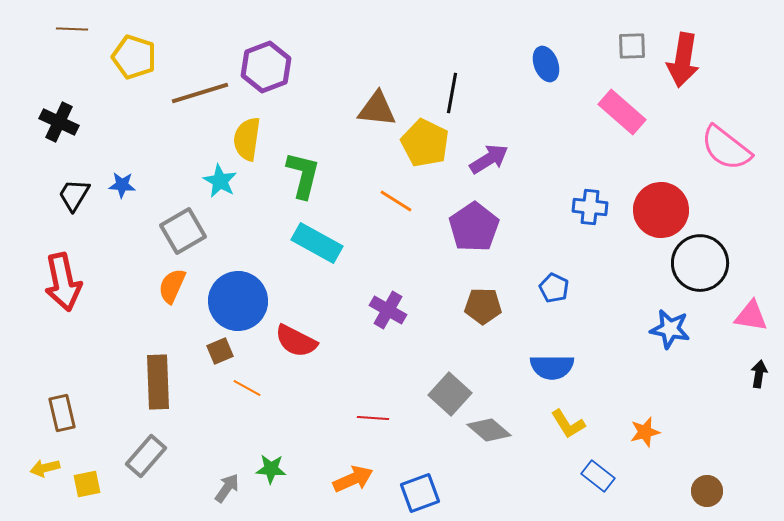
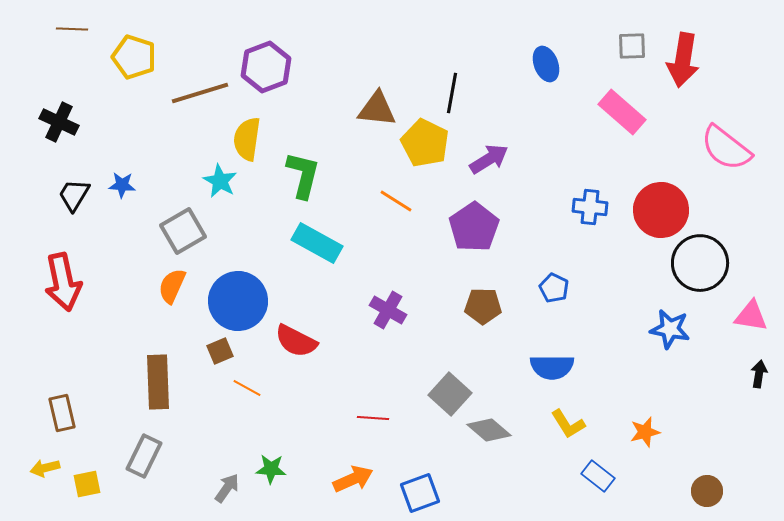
gray rectangle at (146, 456): moved 2 px left; rotated 15 degrees counterclockwise
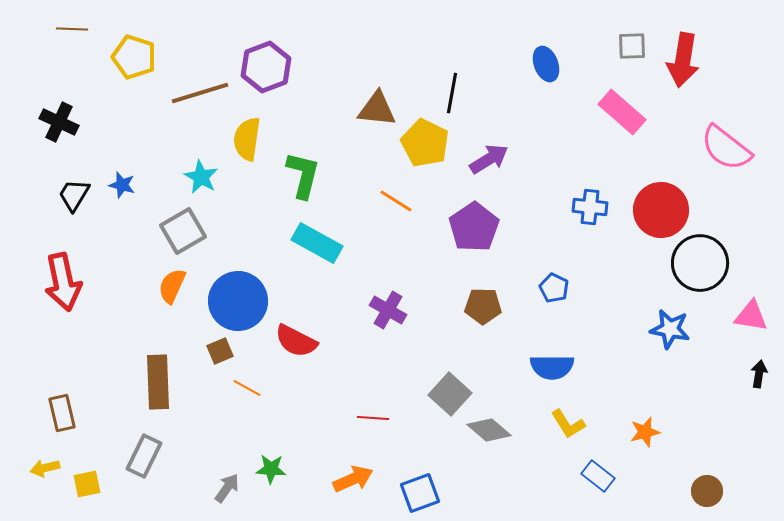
cyan star at (220, 181): moved 19 px left, 4 px up
blue star at (122, 185): rotated 12 degrees clockwise
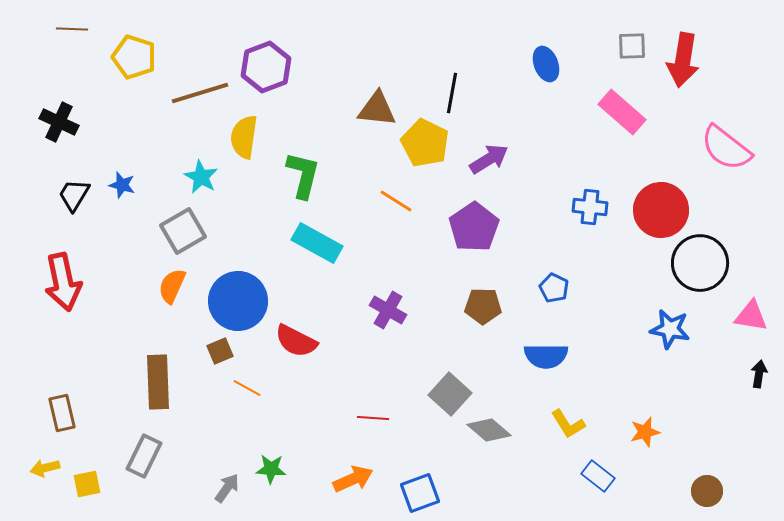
yellow semicircle at (247, 139): moved 3 px left, 2 px up
blue semicircle at (552, 367): moved 6 px left, 11 px up
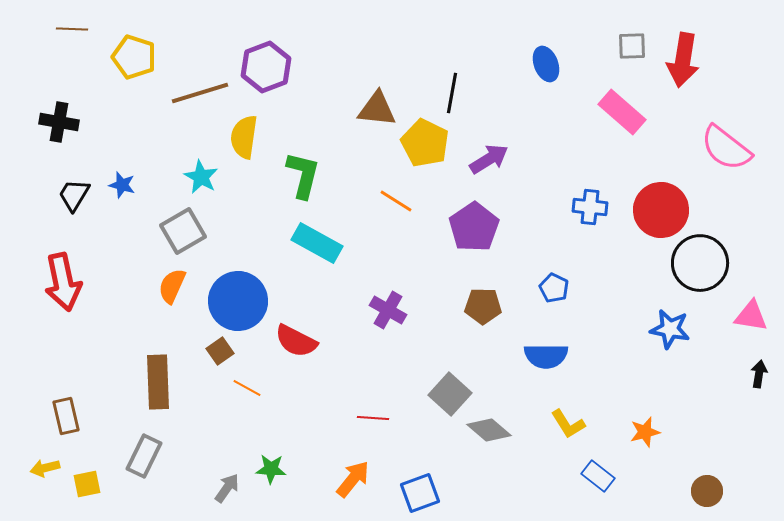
black cross at (59, 122): rotated 15 degrees counterclockwise
brown square at (220, 351): rotated 12 degrees counterclockwise
brown rectangle at (62, 413): moved 4 px right, 3 px down
orange arrow at (353, 479): rotated 27 degrees counterclockwise
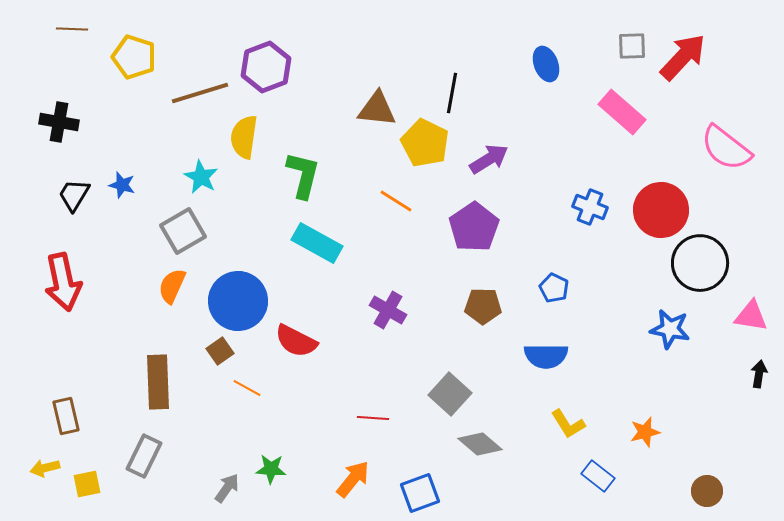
red arrow at (683, 60): moved 3 px up; rotated 146 degrees counterclockwise
blue cross at (590, 207): rotated 16 degrees clockwise
gray diamond at (489, 430): moved 9 px left, 14 px down
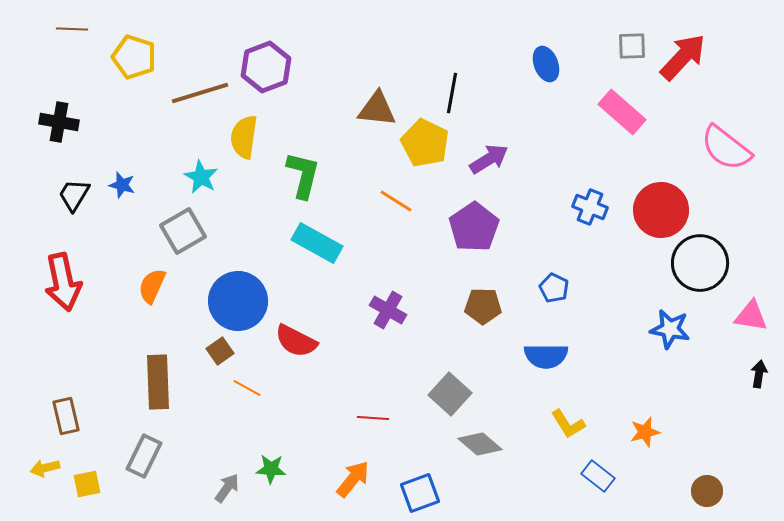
orange semicircle at (172, 286): moved 20 px left
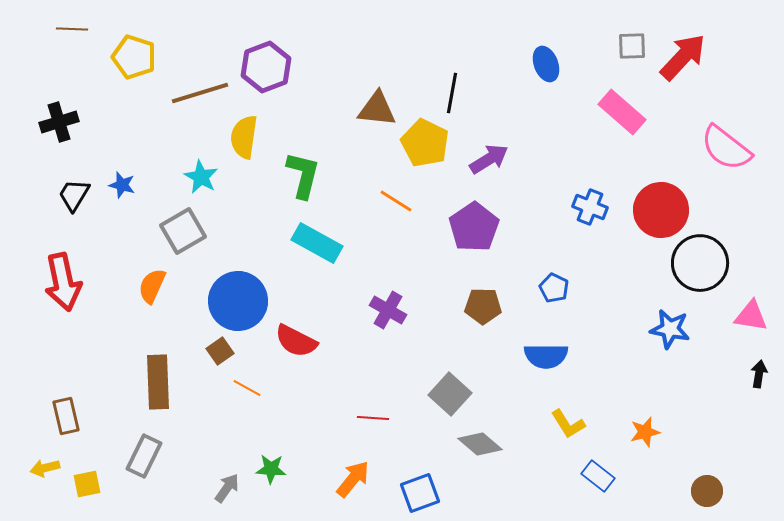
black cross at (59, 122): rotated 27 degrees counterclockwise
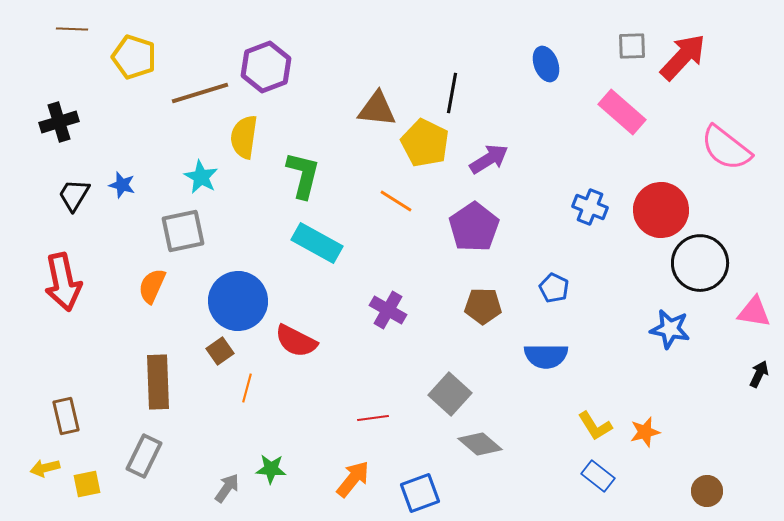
gray square at (183, 231): rotated 18 degrees clockwise
pink triangle at (751, 316): moved 3 px right, 4 px up
black arrow at (759, 374): rotated 16 degrees clockwise
orange line at (247, 388): rotated 76 degrees clockwise
red line at (373, 418): rotated 12 degrees counterclockwise
yellow L-shape at (568, 424): moved 27 px right, 2 px down
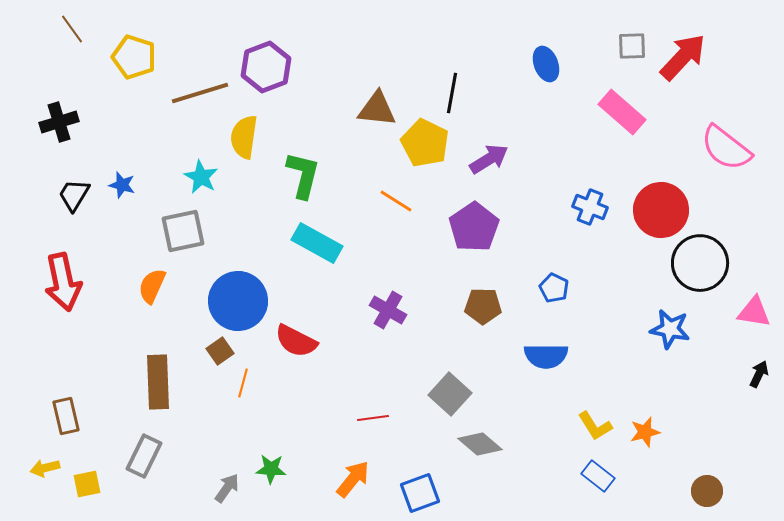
brown line at (72, 29): rotated 52 degrees clockwise
orange line at (247, 388): moved 4 px left, 5 px up
